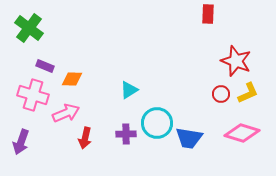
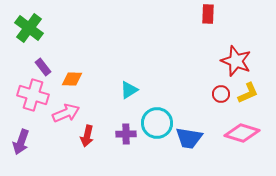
purple rectangle: moved 2 px left, 1 px down; rotated 30 degrees clockwise
red arrow: moved 2 px right, 2 px up
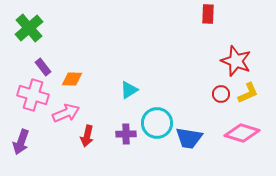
green cross: rotated 12 degrees clockwise
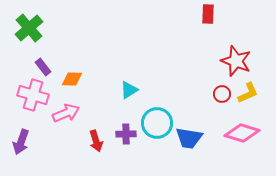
red circle: moved 1 px right
red arrow: moved 9 px right, 5 px down; rotated 30 degrees counterclockwise
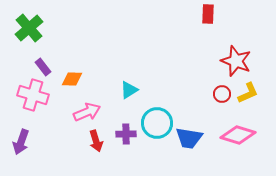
pink arrow: moved 21 px right, 1 px up
pink diamond: moved 4 px left, 2 px down
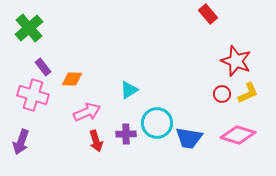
red rectangle: rotated 42 degrees counterclockwise
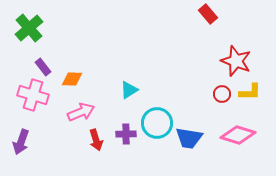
yellow L-shape: moved 2 px right, 1 px up; rotated 25 degrees clockwise
pink arrow: moved 6 px left
red arrow: moved 1 px up
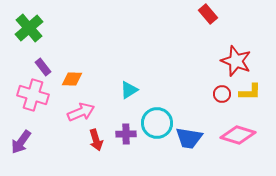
purple arrow: rotated 15 degrees clockwise
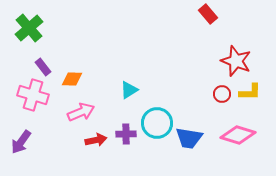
red arrow: rotated 85 degrees counterclockwise
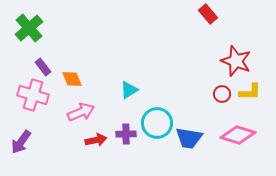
orange diamond: rotated 65 degrees clockwise
